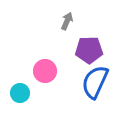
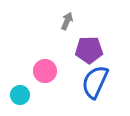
cyan circle: moved 2 px down
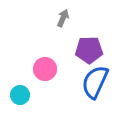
gray arrow: moved 4 px left, 3 px up
pink circle: moved 2 px up
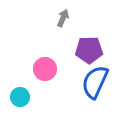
cyan circle: moved 2 px down
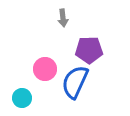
gray arrow: rotated 150 degrees clockwise
blue semicircle: moved 20 px left
cyan circle: moved 2 px right, 1 px down
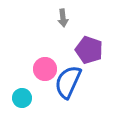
purple pentagon: rotated 20 degrees clockwise
blue semicircle: moved 7 px left
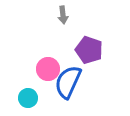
gray arrow: moved 3 px up
pink circle: moved 3 px right
cyan circle: moved 6 px right
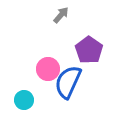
gray arrow: moved 2 px left; rotated 132 degrees counterclockwise
purple pentagon: rotated 16 degrees clockwise
cyan circle: moved 4 px left, 2 px down
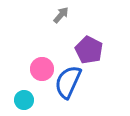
purple pentagon: rotated 8 degrees counterclockwise
pink circle: moved 6 px left
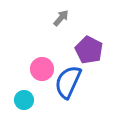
gray arrow: moved 3 px down
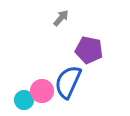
purple pentagon: rotated 16 degrees counterclockwise
pink circle: moved 22 px down
